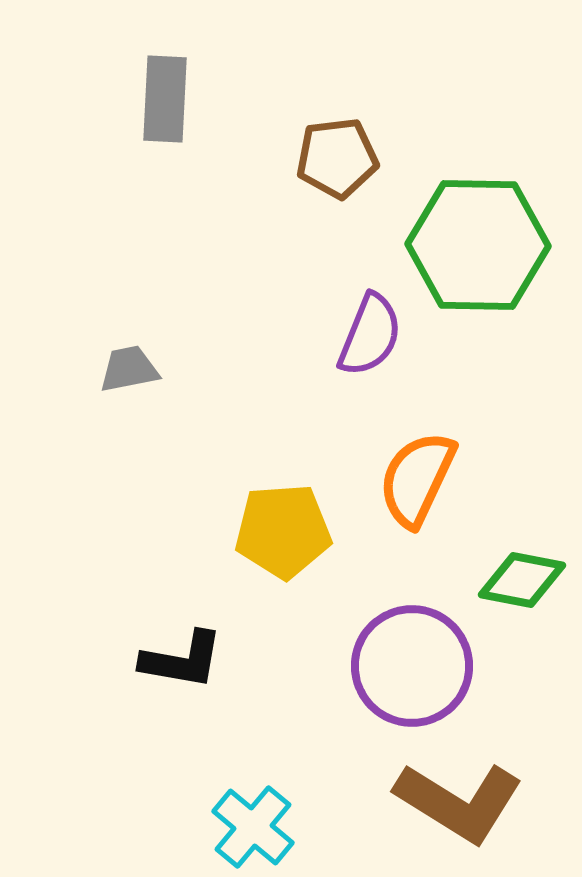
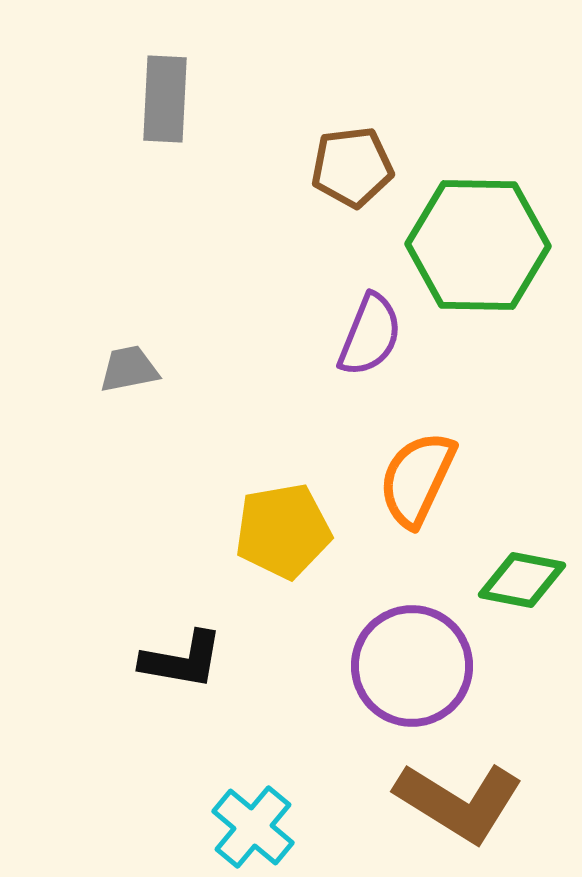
brown pentagon: moved 15 px right, 9 px down
yellow pentagon: rotated 6 degrees counterclockwise
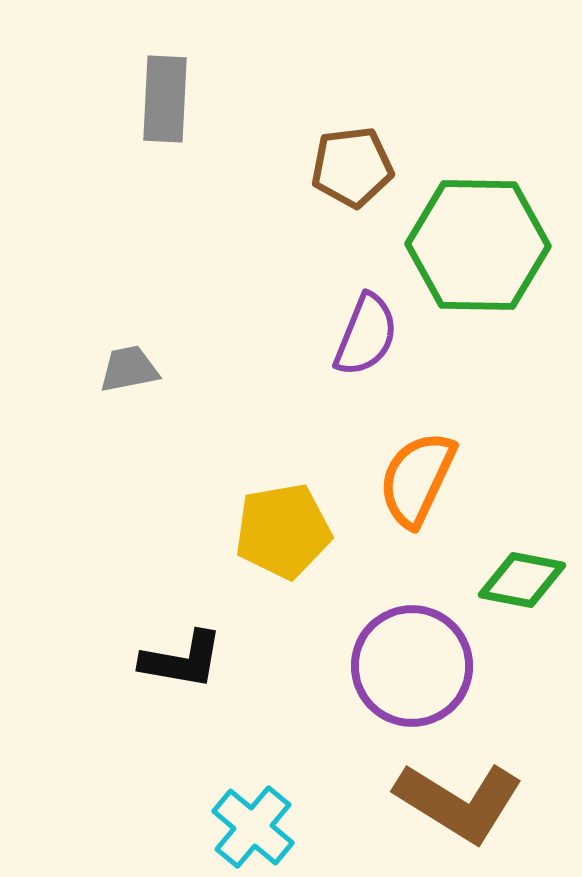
purple semicircle: moved 4 px left
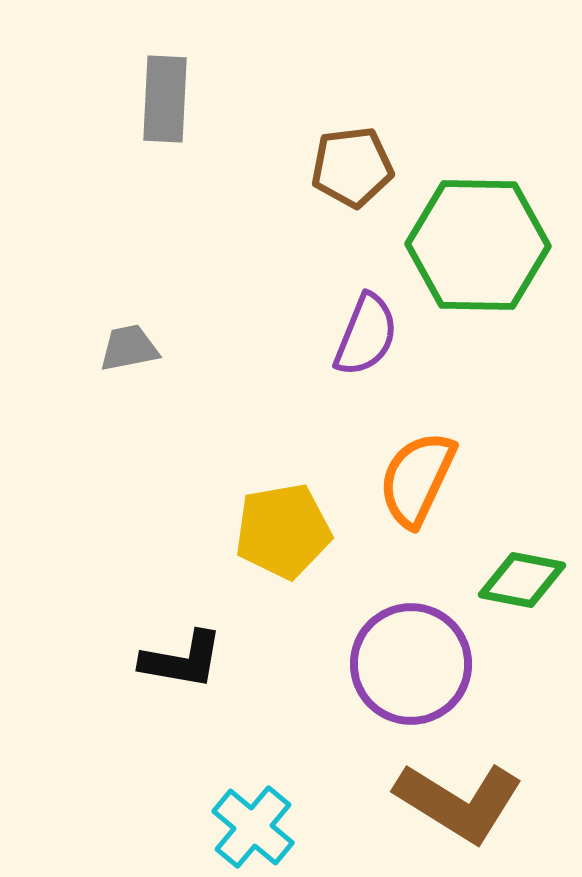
gray trapezoid: moved 21 px up
purple circle: moved 1 px left, 2 px up
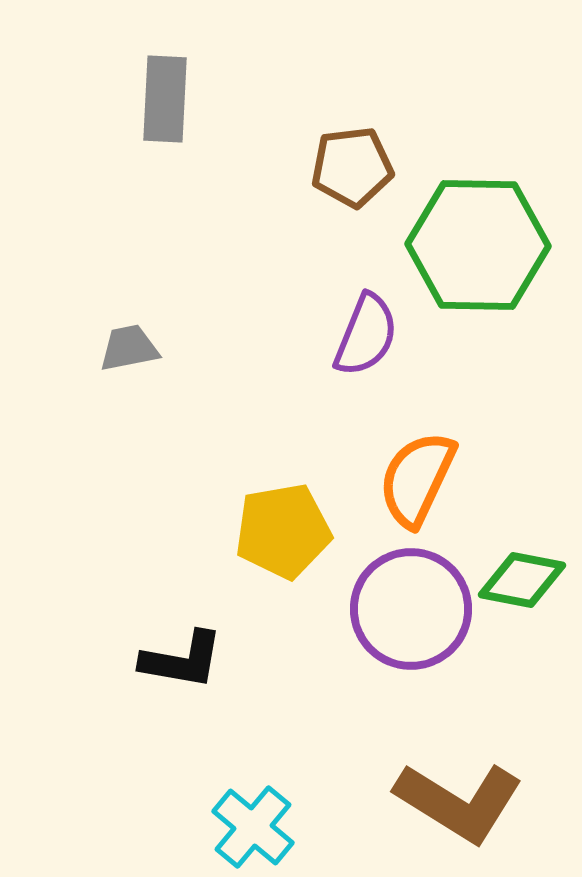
purple circle: moved 55 px up
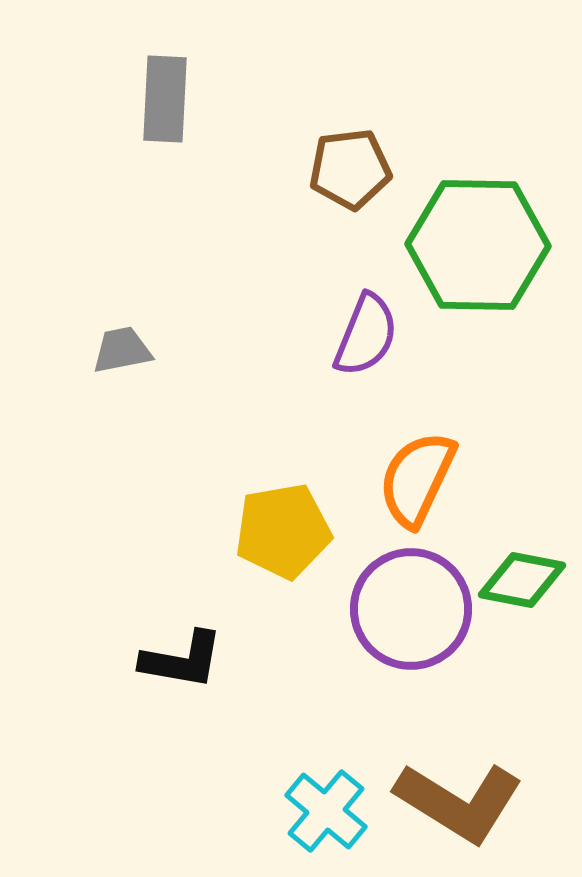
brown pentagon: moved 2 px left, 2 px down
gray trapezoid: moved 7 px left, 2 px down
cyan cross: moved 73 px right, 16 px up
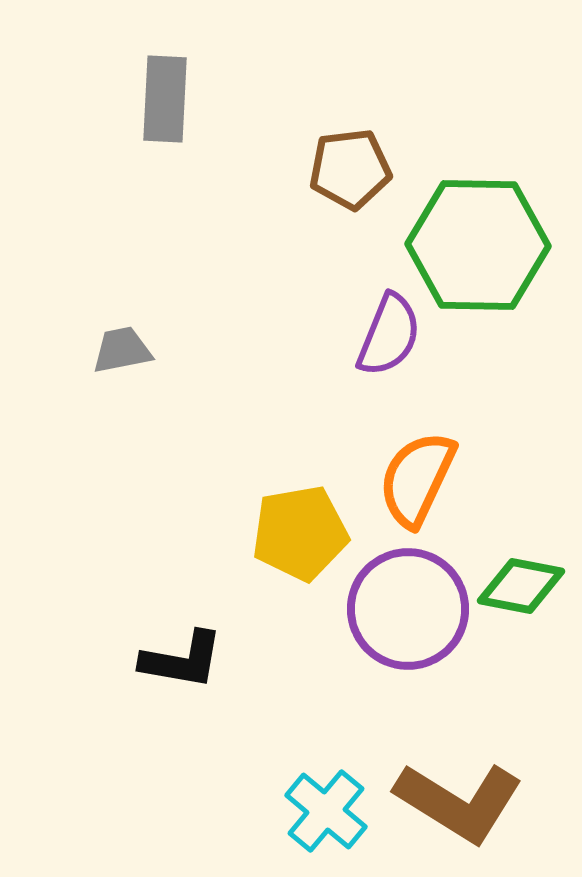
purple semicircle: moved 23 px right
yellow pentagon: moved 17 px right, 2 px down
green diamond: moved 1 px left, 6 px down
purple circle: moved 3 px left
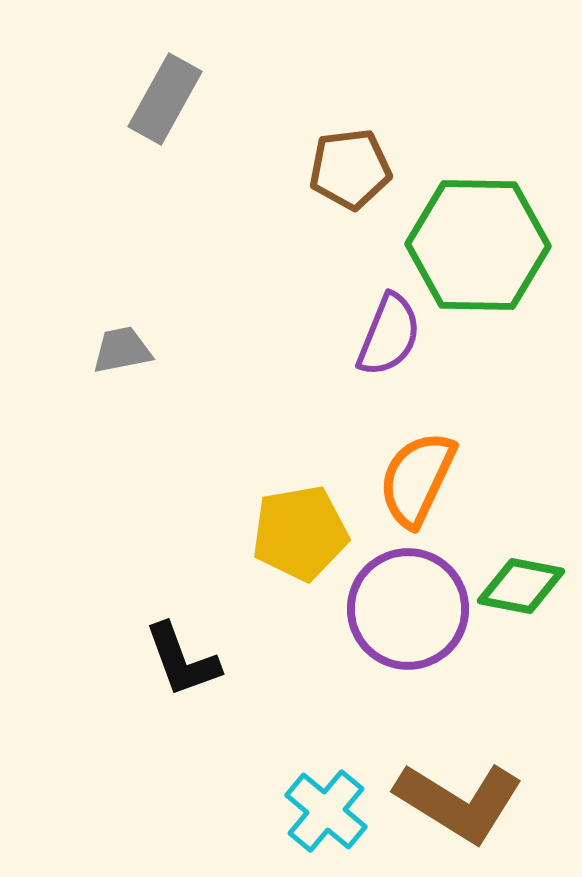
gray rectangle: rotated 26 degrees clockwise
black L-shape: rotated 60 degrees clockwise
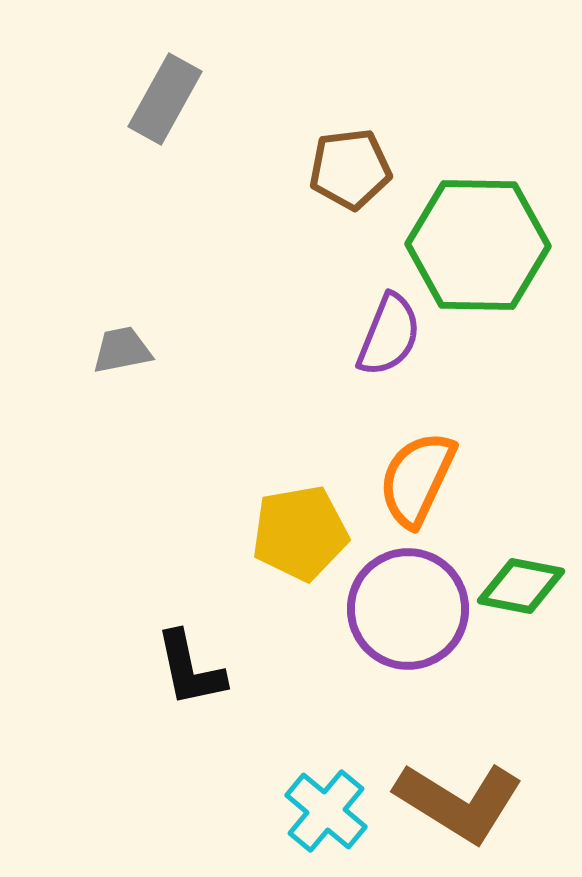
black L-shape: moved 8 px right, 9 px down; rotated 8 degrees clockwise
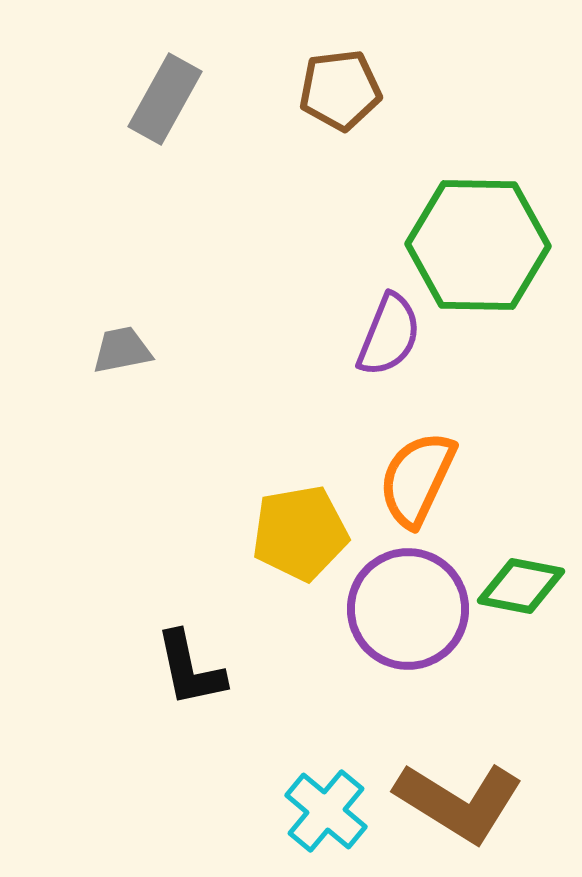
brown pentagon: moved 10 px left, 79 px up
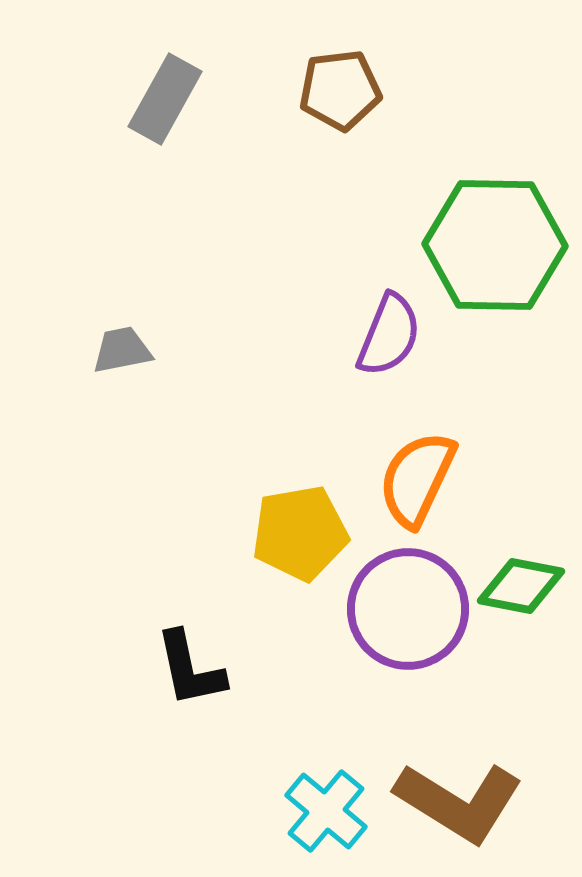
green hexagon: moved 17 px right
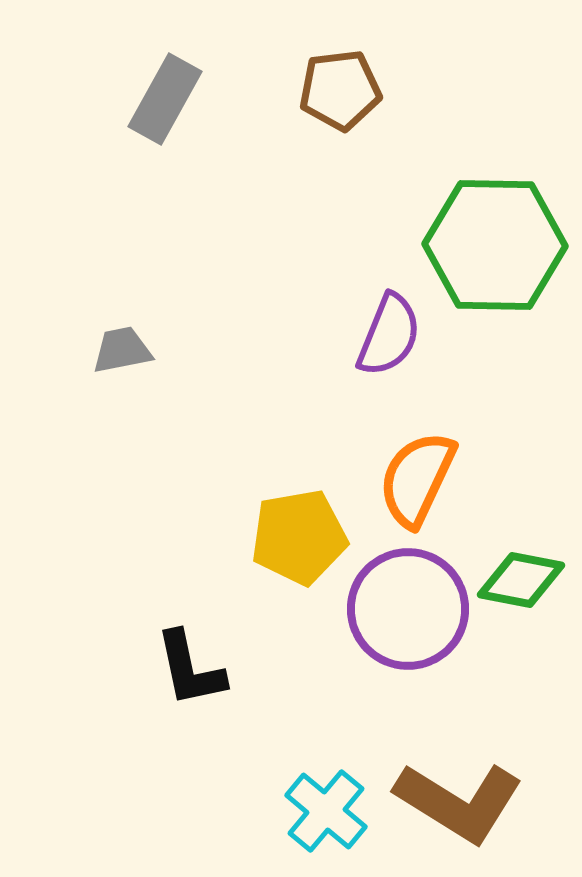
yellow pentagon: moved 1 px left, 4 px down
green diamond: moved 6 px up
